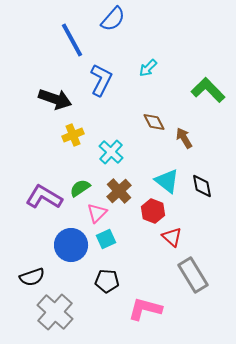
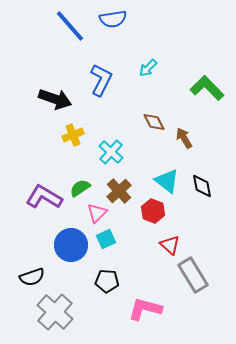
blue semicircle: rotated 40 degrees clockwise
blue line: moved 2 px left, 14 px up; rotated 12 degrees counterclockwise
green L-shape: moved 1 px left, 2 px up
red triangle: moved 2 px left, 8 px down
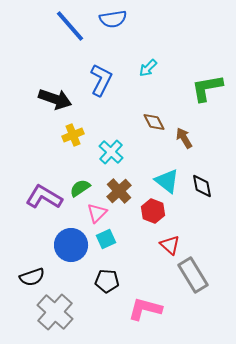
green L-shape: rotated 56 degrees counterclockwise
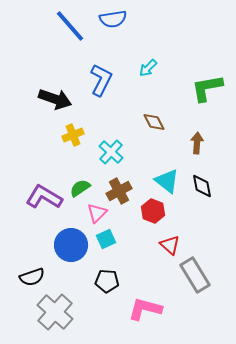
brown arrow: moved 13 px right, 5 px down; rotated 35 degrees clockwise
brown cross: rotated 15 degrees clockwise
gray rectangle: moved 2 px right
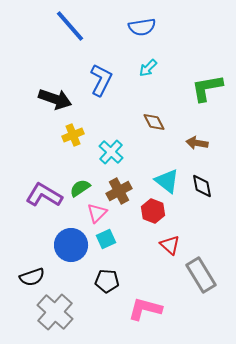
blue semicircle: moved 29 px right, 8 px down
brown arrow: rotated 85 degrees counterclockwise
purple L-shape: moved 2 px up
gray rectangle: moved 6 px right
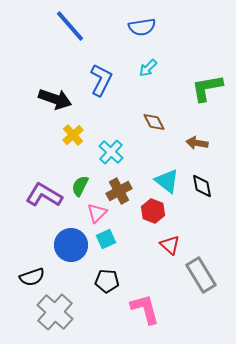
yellow cross: rotated 20 degrees counterclockwise
green semicircle: moved 2 px up; rotated 30 degrees counterclockwise
pink L-shape: rotated 60 degrees clockwise
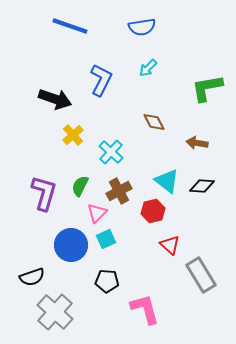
blue line: rotated 30 degrees counterclockwise
black diamond: rotated 75 degrees counterclockwise
purple L-shape: moved 2 px up; rotated 75 degrees clockwise
red hexagon: rotated 25 degrees clockwise
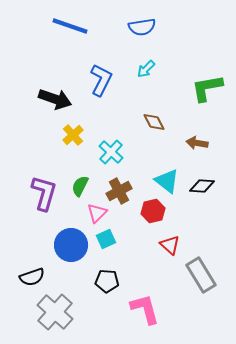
cyan arrow: moved 2 px left, 1 px down
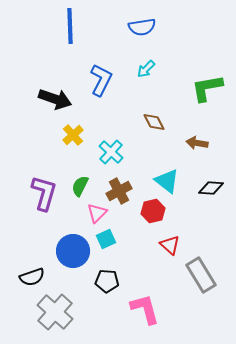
blue line: rotated 69 degrees clockwise
black diamond: moved 9 px right, 2 px down
blue circle: moved 2 px right, 6 px down
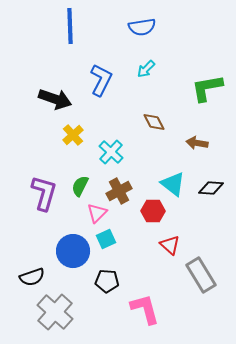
cyan triangle: moved 6 px right, 3 px down
red hexagon: rotated 15 degrees clockwise
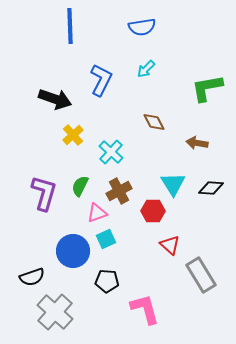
cyan triangle: rotated 20 degrees clockwise
pink triangle: rotated 25 degrees clockwise
